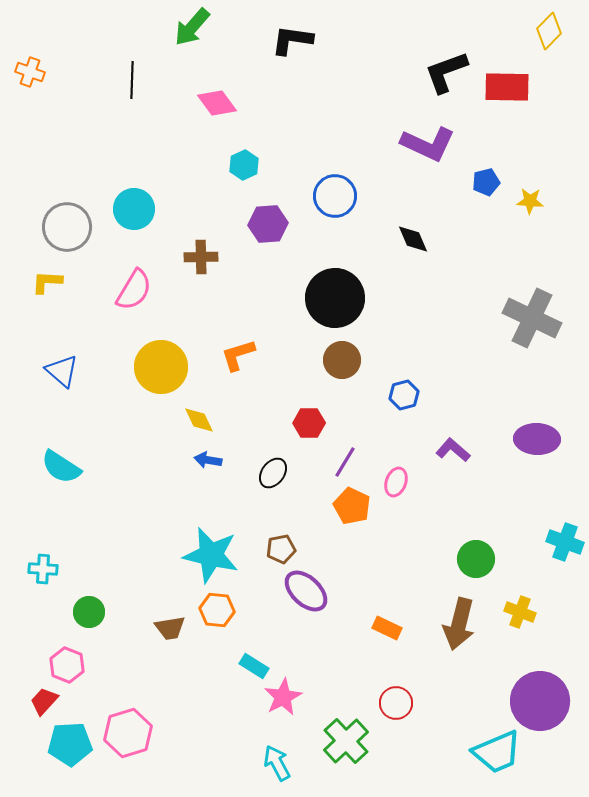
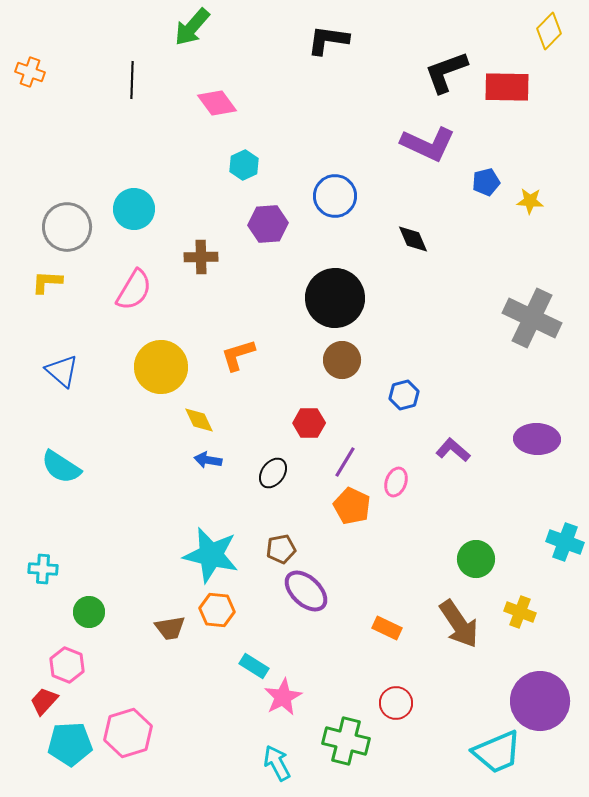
black L-shape at (292, 40): moved 36 px right
brown arrow at (459, 624): rotated 48 degrees counterclockwise
green cross at (346, 741): rotated 33 degrees counterclockwise
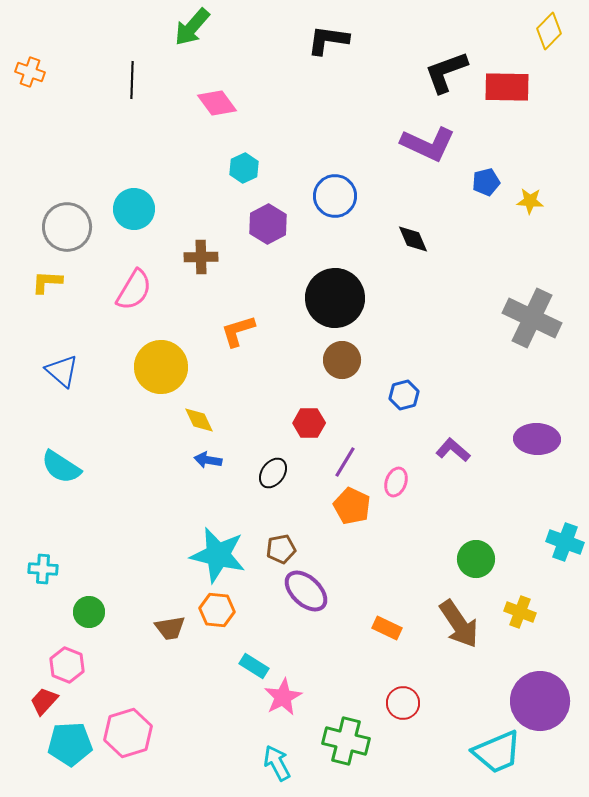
cyan hexagon at (244, 165): moved 3 px down
purple hexagon at (268, 224): rotated 24 degrees counterclockwise
orange L-shape at (238, 355): moved 24 px up
cyan star at (211, 555): moved 7 px right
red circle at (396, 703): moved 7 px right
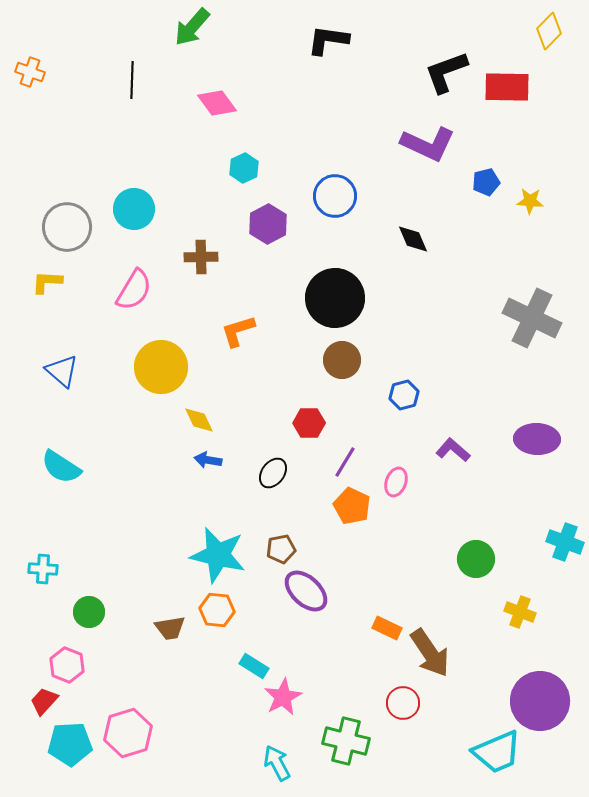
brown arrow at (459, 624): moved 29 px left, 29 px down
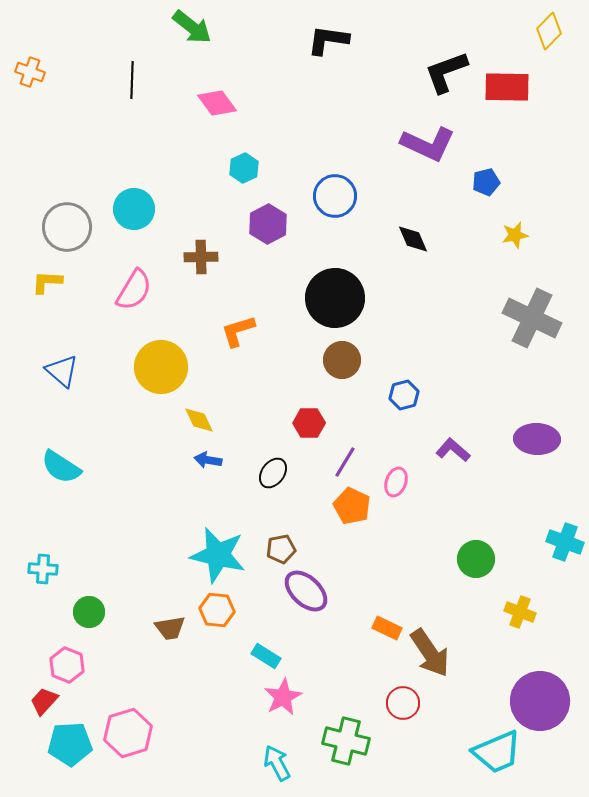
green arrow at (192, 27): rotated 93 degrees counterclockwise
yellow star at (530, 201): moved 15 px left, 34 px down; rotated 16 degrees counterclockwise
cyan rectangle at (254, 666): moved 12 px right, 10 px up
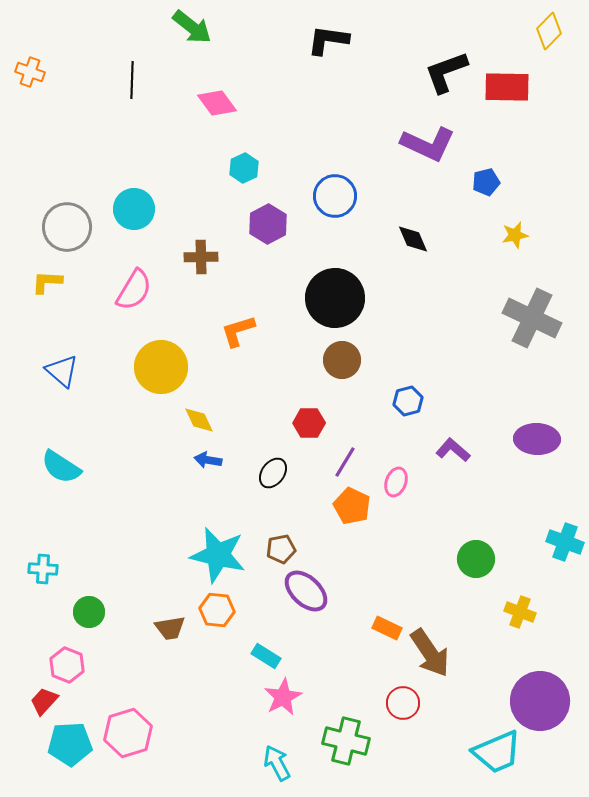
blue hexagon at (404, 395): moved 4 px right, 6 px down
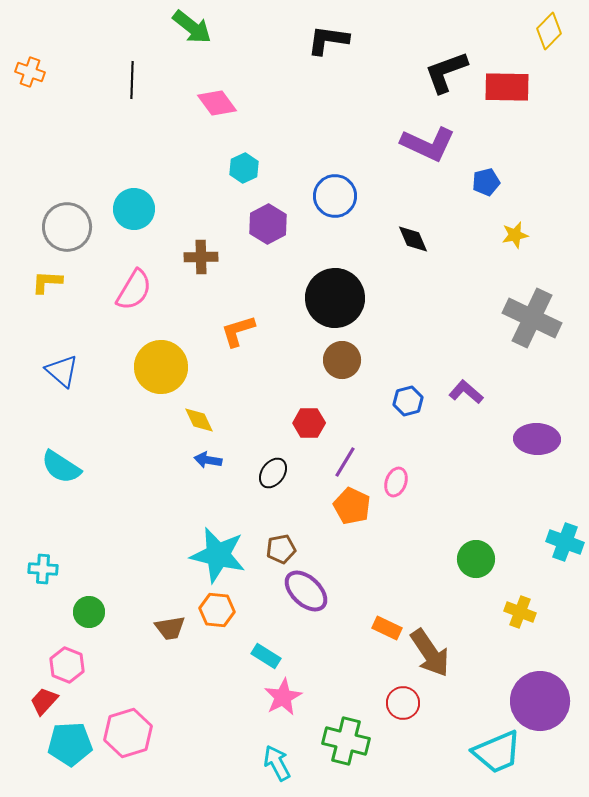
purple L-shape at (453, 450): moved 13 px right, 58 px up
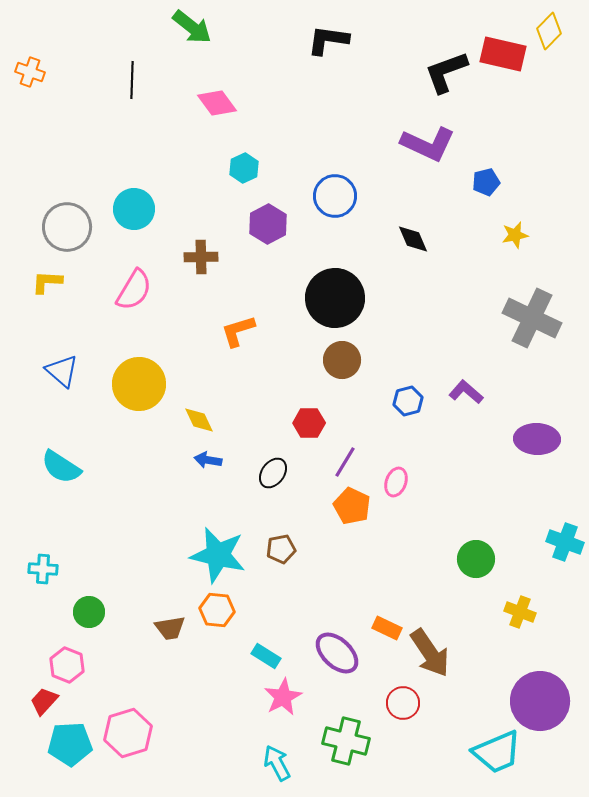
red rectangle at (507, 87): moved 4 px left, 33 px up; rotated 12 degrees clockwise
yellow circle at (161, 367): moved 22 px left, 17 px down
purple ellipse at (306, 591): moved 31 px right, 62 px down
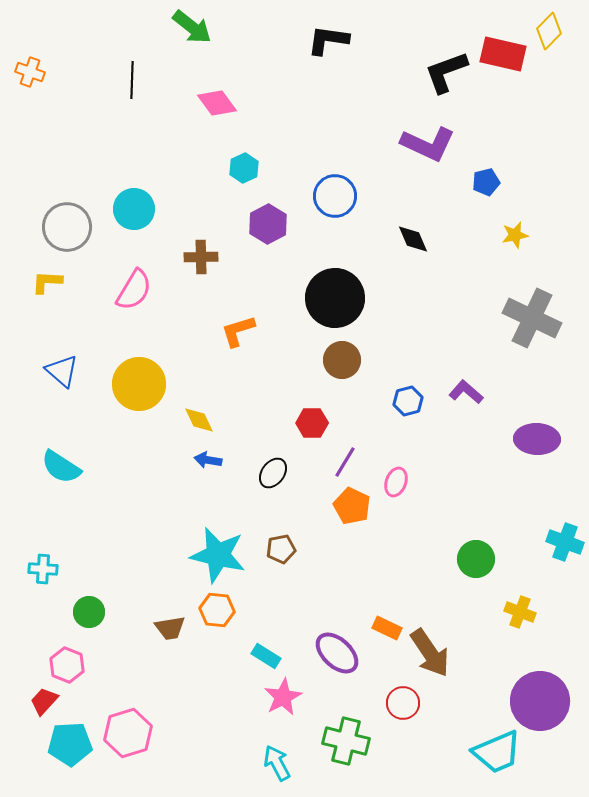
red hexagon at (309, 423): moved 3 px right
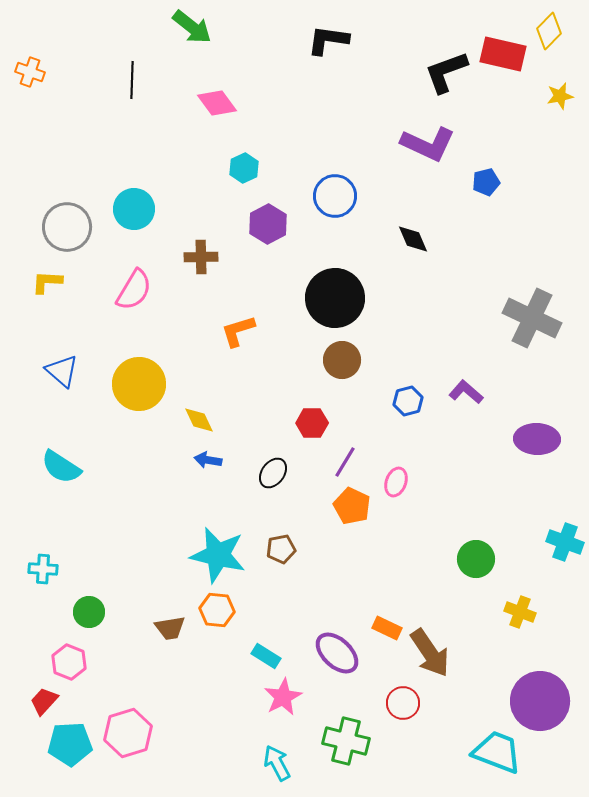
yellow star at (515, 235): moved 45 px right, 139 px up
pink hexagon at (67, 665): moved 2 px right, 3 px up
cyan trapezoid at (497, 752): rotated 136 degrees counterclockwise
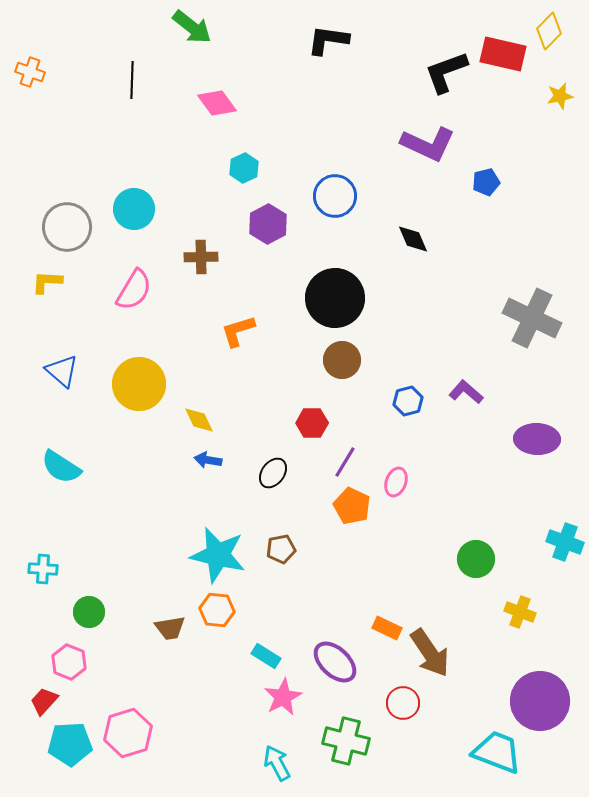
purple ellipse at (337, 653): moved 2 px left, 9 px down
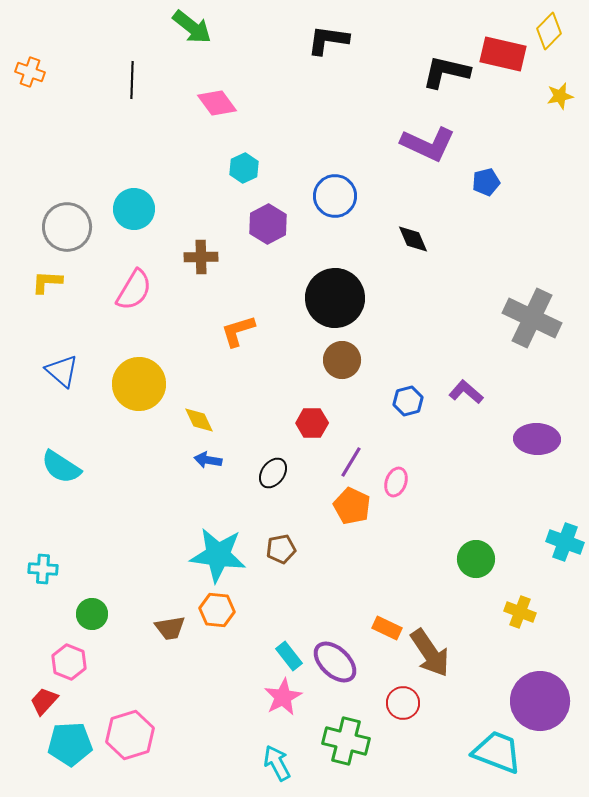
black L-shape at (446, 72): rotated 33 degrees clockwise
purple line at (345, 462): moved 6 px right
cyan star at (218, 555): rotated 6 degrees counterclockwise
green circle at (89, 612): moved 3 px right, 2 px down
cyan rectangle at (266, 656): moved 23 px right; rotated 20 degrees clockwise
pink hexagon at (128, 733): moved 2 px right, 2 px down
